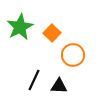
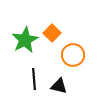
green star: moved 5 px right, 13 px down
black line: moved 1 px up; rotated 30 degrees counterclockwise
black triangle: rotated 12 degrees clockwise
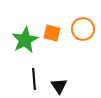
orange square: rotated 30 degrees counterclockwise
orange circle: moved 10 px right, 26 px up
black triangle: rotated 42 degrees clockwise
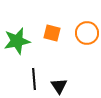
orange circle: moved 4 px right, 4 px down
green star: moved 8 px left, 1 px down; rotated 16 degrees clockwise
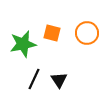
green star: moved 6 px right, 3 px down
black line: rotated 30 degrees clockwise
black triangle: moved 6 px up
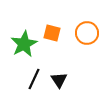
green star: moved 1 px right; rotated 16 degrees counterclockwise
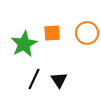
orange square: rotated 18 degrees counterclockwise
